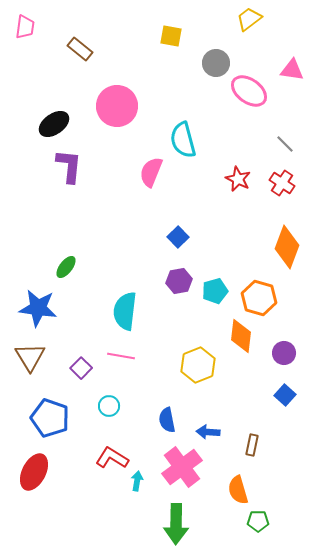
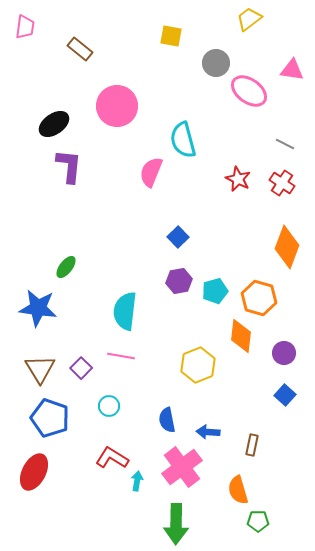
gray line at (285, 144): rotated 18 degrees counterclockwise
brown triangle at (30, 357): moved 10 px right, 12 px down
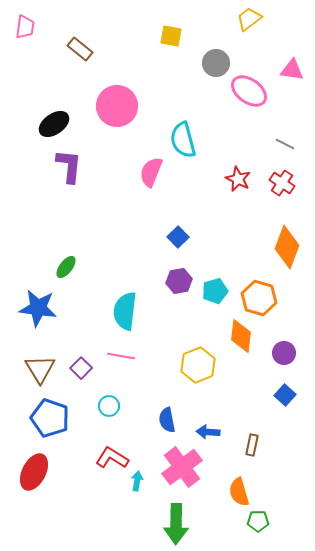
orange semicircle at (238, 490): moved 1 px right, 2 px down
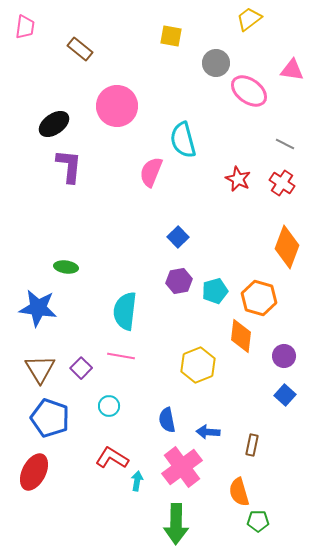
green ellipse at (66, 267): rotated 60 degrees clockwise
purple circle at (284, 353): moved 3 px down
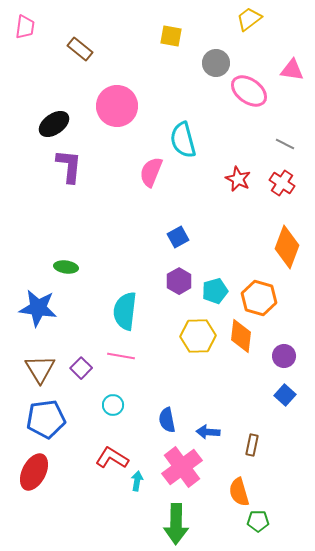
blue square at (178, 237): rotated 15 degrees clockwise
purple hexagon at (179, 281): rotated 20 degrees counterclockwise
yellow hexagon at (198, 365): moved 29 px up; rotated 20 degrees clockwise
cyan circle at (109, 406): moved 4 px right, 1 px up
blue pentagon at (50, 418): moved 4 px left, 1 px down; rotated 27 degrees counterclockwise
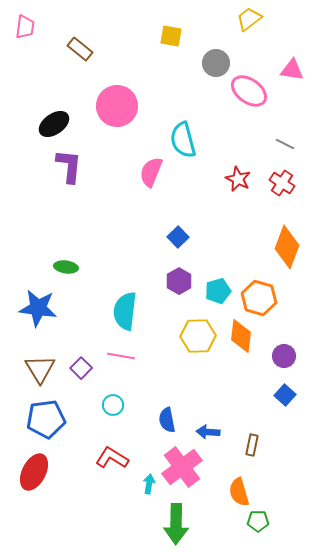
blue square at (178, 237): rotated 15 degrees counterclockwise
cyan pentagon at (215, 291): moved 3 px right
cyan arrow at (137, 481): moved 12 px right, 3 px down
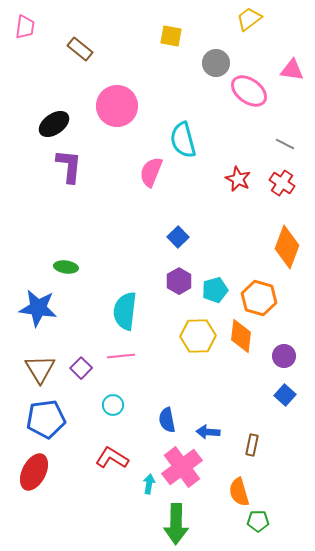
cyan pentagon at (218, 291): moved 3 px left, 1 px up
pink line at (121, 356): rotated 16 degrees counterclockwise
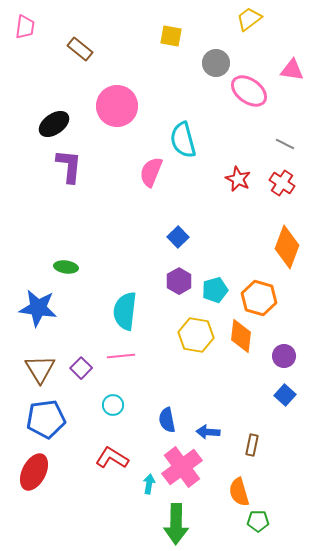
yellow hexagon at (198, 336): moved 2 px left, 1 px up; rotated 12 degrees clockwise
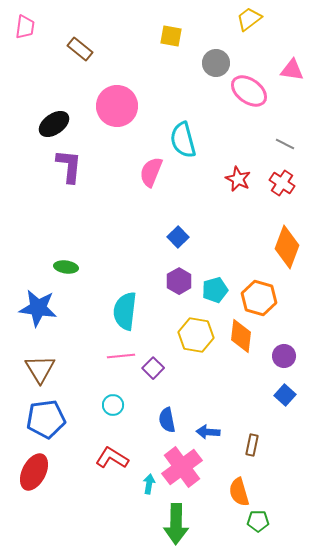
purple square at (81, 368): moved 72 px right
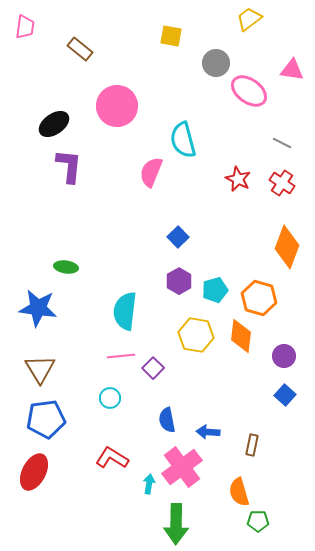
gray line at (285, 144): moved 3 px left, 1 px up
cyan circle at (113, 405): moved 3 px left, 7 px up
